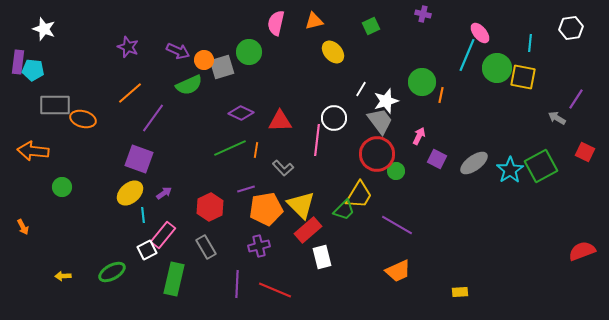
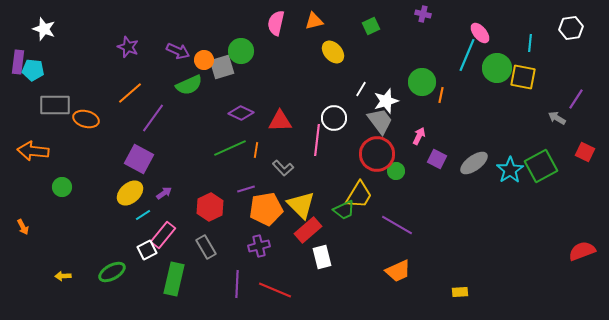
green circle at (249, 52): moved 8 px left, 1 px up
orange ellipse at (83, 119): moved 3 px right
purple square at (139, 159): rotated 8 degrees clockwise
green trapezoid at (344, 210): rotated 20 degrees clockwise
cyan line at (143, 215): rotated 63 degrees clockwise
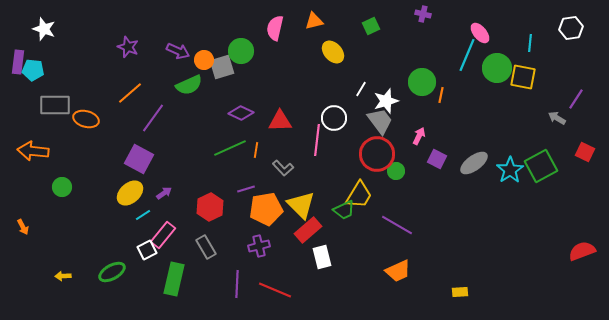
pink semicircle at (276, 23): moved 1 px left, 5 px down
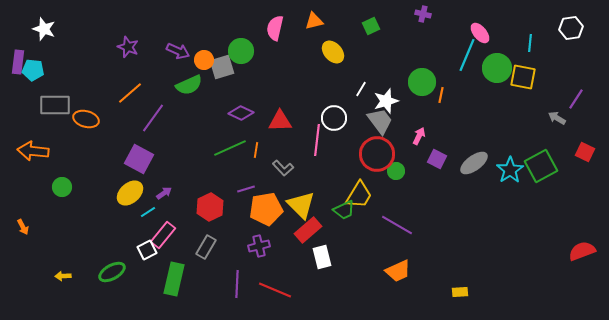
cyan line at (143, 215): moved 5 px right, 3 px up
gray rectangle at (206, 247): rotated 60 degrees clockwise
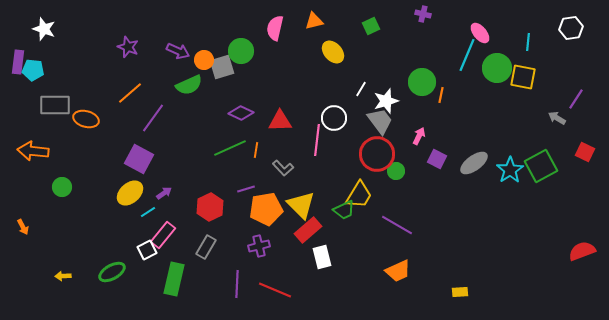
cyan line at (530, 43): moved 2 px left, 1 px up
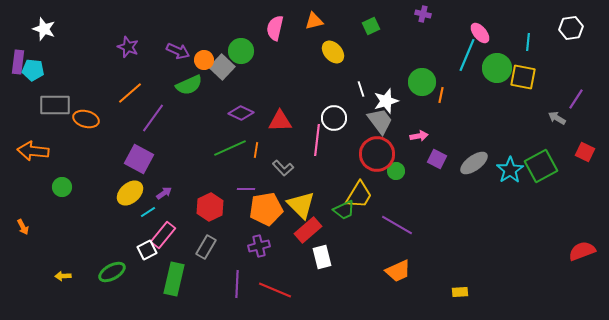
gray square at (222, 67): rotated 30 degrees counterclockwise
white line at (361, 89): rotated 49 degrees counterclockwise
pink arrow at (419, 136): rotated 54 degrees clockwise
purple line at (246, 189): rotated 18 degrees clockwise
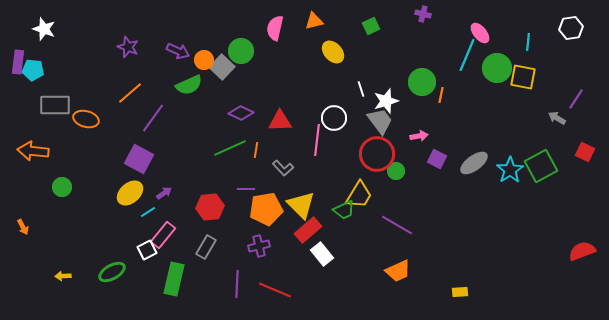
red hexagon at (210, 207): rotated 20 degrees clockwise
white rectangle at (322, 257): moved 3 px up; rotated 25 degrees counterclockwise
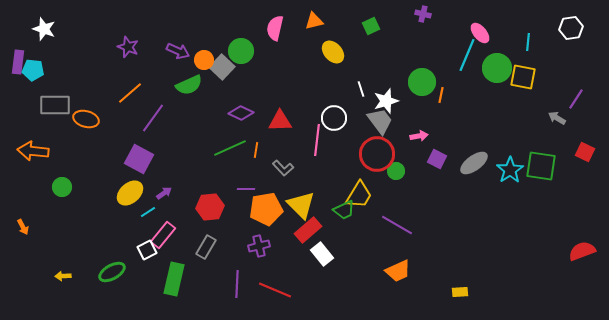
green square at (541, 166): rotated 36 degrees clockwise
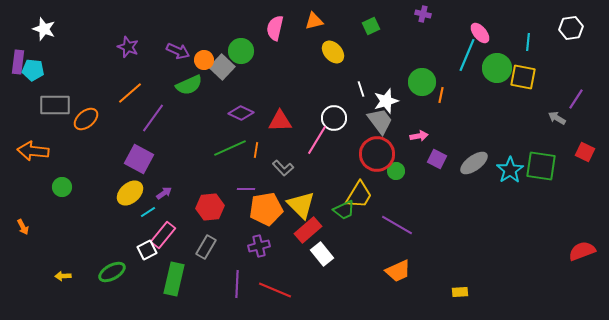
orange ellipse at (86, 119): rotated 55 degrees counterclockwise
pink line at (317, 140): rotated 24 degrees clockwise
